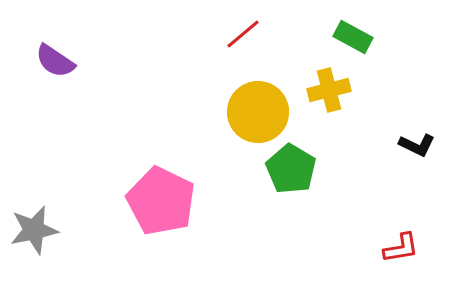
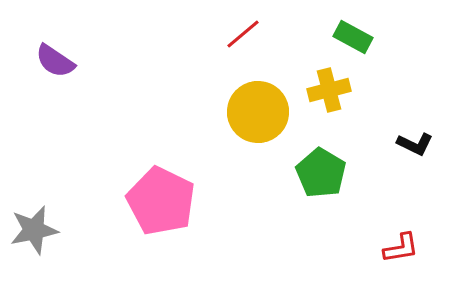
black L-shape: moved 2 px left, 1 px up
green pentagon: moved 30 px right, 4 px down
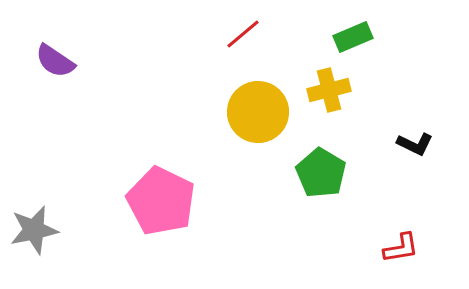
green rectangle: rotated 51 degrees counterclockwise
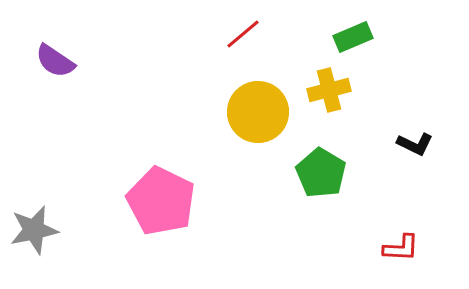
red L-shape: rotated 12 degrees clockwise
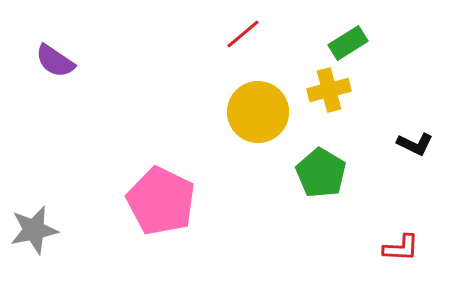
green rectangle: moved 5 px left, 6 px down; rotated 9 degrees counterclockwise
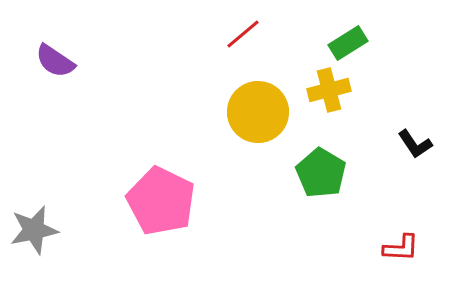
black L-shape: rotated 30 degrees clockwise
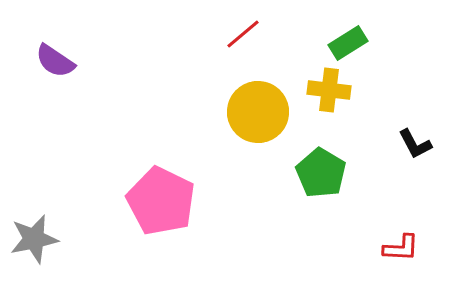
yellow cross: rotated 21 degrees clockwise
black L-shape: rotated 6 degrees clockwise
gray star: moved 9 px down
